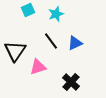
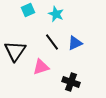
cyan star: rotated 28 degrees counterclockwise
black line: moved 1 px right, 1 px down
pink triangle: moved 3 px right
black cross: rotated 24 degrees counterclockwise
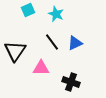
pink triangle: moved 1 px down; rotated 18 degrees clockwise
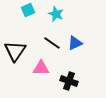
black line: moved 1 px down; rotated 18 degrees counterclockwise
black cross: moved 2 px left, 1 px up
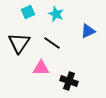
cyan square: moved 2 px down
blue triangle: moved 13 px right, 12 px up
black triangle: moved 4 px right, 8 px up
